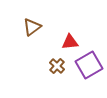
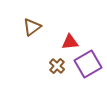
purple square: moved 1 px left, 1 px up
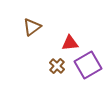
red triangle: moved 1 px down
purple square: moved 1 px down
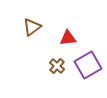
red triangle: moved 2 px left, 5 px up
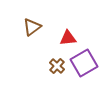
purple square: moved 4 px left, 2 px up
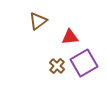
brown triangle: moved 6 px right, 6 px up
red triangle: moved 2 px right, 1 px up
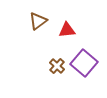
red triangle: moved 3 px left, 7 px up
purple square: rotated 20 degrees counterclockwise
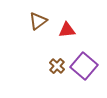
purple square: moved 3 px down
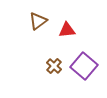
brown cross: moved 3 px left
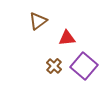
red triangle: moved 8 px down
